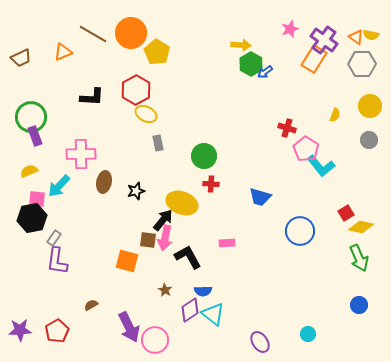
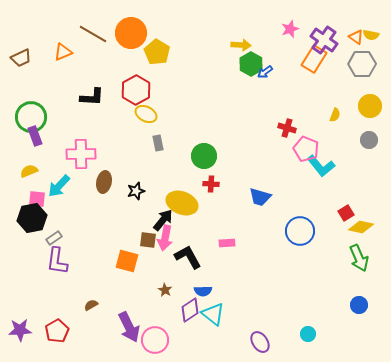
pink pentagon at (306, 149): rotated 10 degrees counterclockwise
gray rectangle at (54, 238): rotated 21 degrees clockwise
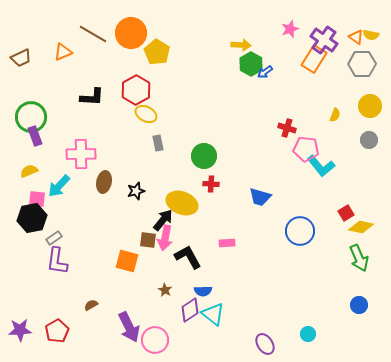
pink pentagon at (306, 149): rotated 15 degrees counterclockwise
purple ellipse at (260, 342): moved 5 px right, 2 px down
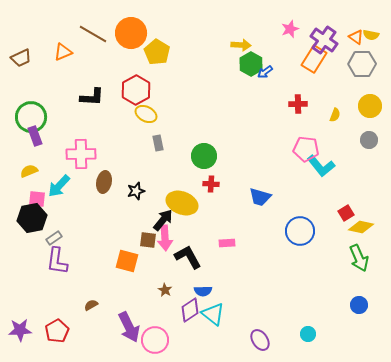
red cross at (287, 128): moved 11 px right, 24 px up; rotated 18 degrees counterclockwise
pink arrow at (165, 238): rotated 15 degrees counterclockwise
purple ellipse at (265, 344): moved 5 px left, 4 px up
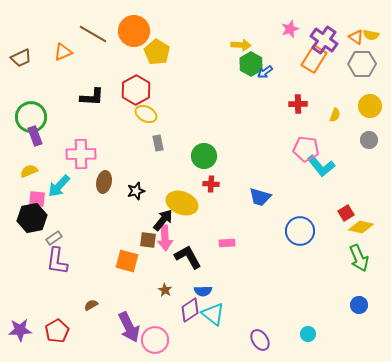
orange circle at (131, 33): moved 3 px right, 2 px up
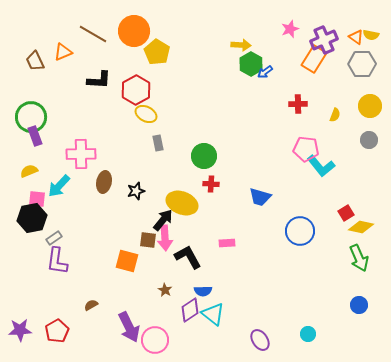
purple cross at (324, 40): rotated 32 degrees clockwise
brown trapezoid at (21, 58): moved 14 px right, 3 px down; rotated 90 degrees clockwise
black L-shape at (92, 97): moved 7 px right, 17 px up
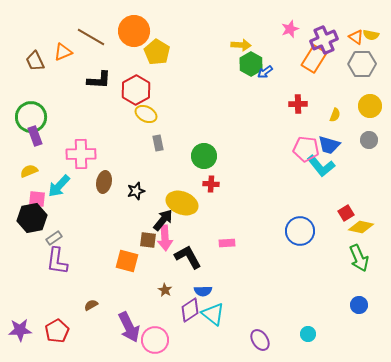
brown line at (93, 34): moved 2 px left, 3 px down
blue trapezoid at (260, 197): moved 69 px right, 52 px up
